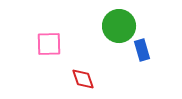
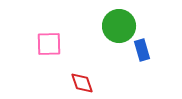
red diamond: moved 1 px left, 4 px down
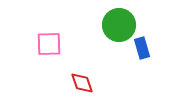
green circle: moved 1 px up
blue rectangle: moved 2 px up
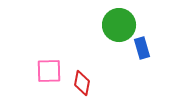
pink square: moved 27 px down
red diamond: rotated 30 degrees clockwise
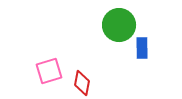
blue rectangle: rotated 15 degrees clockwise
pink square: rotated 16 degrees counterclockwise
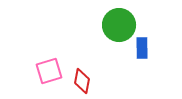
red diamond: moved 2 px up
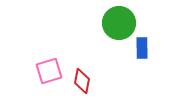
green circle: moved 2 px up
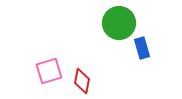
blue rectangle: rotated 15 degrees counterclockwise
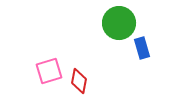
red diamond: moved 3 px left
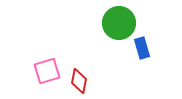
pink square: moved 2 px left
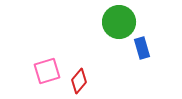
green circle: moved 1 px up
red diamond: rotated 30 degrees clockwise
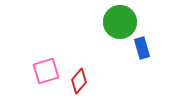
green circle: moved 1 px right
pink square: moved 1 px left
